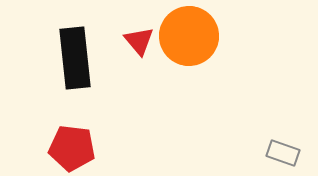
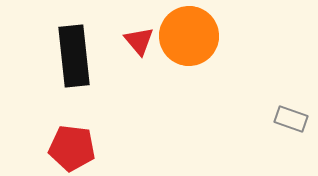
black rectangle: moved 1 px left, 2 px up
gray rectangle: moved 8 px right, 34 px up
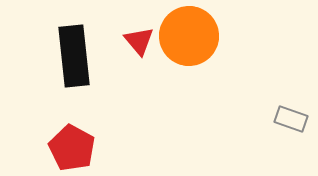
red pentagon: rotated 21 degrees clockwise
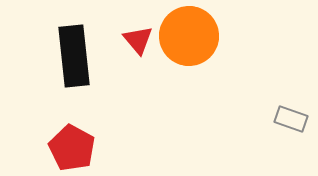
red triangle: moved 1 px left, 1 px up
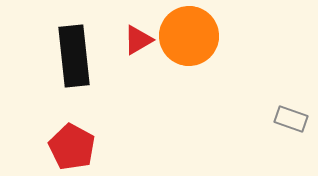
red triangle: rotated 40 degrees clockwise
red pentagon: moved 1 px up
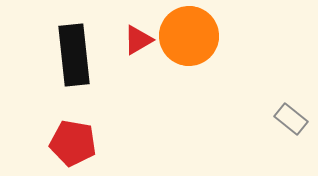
black rectangle: moved 1 px up
gray rectangle: rotated 20 degrees clockwise
red pentagon: moved 1 px right, 4 px up; rotated 18 degrees counterclockwise
